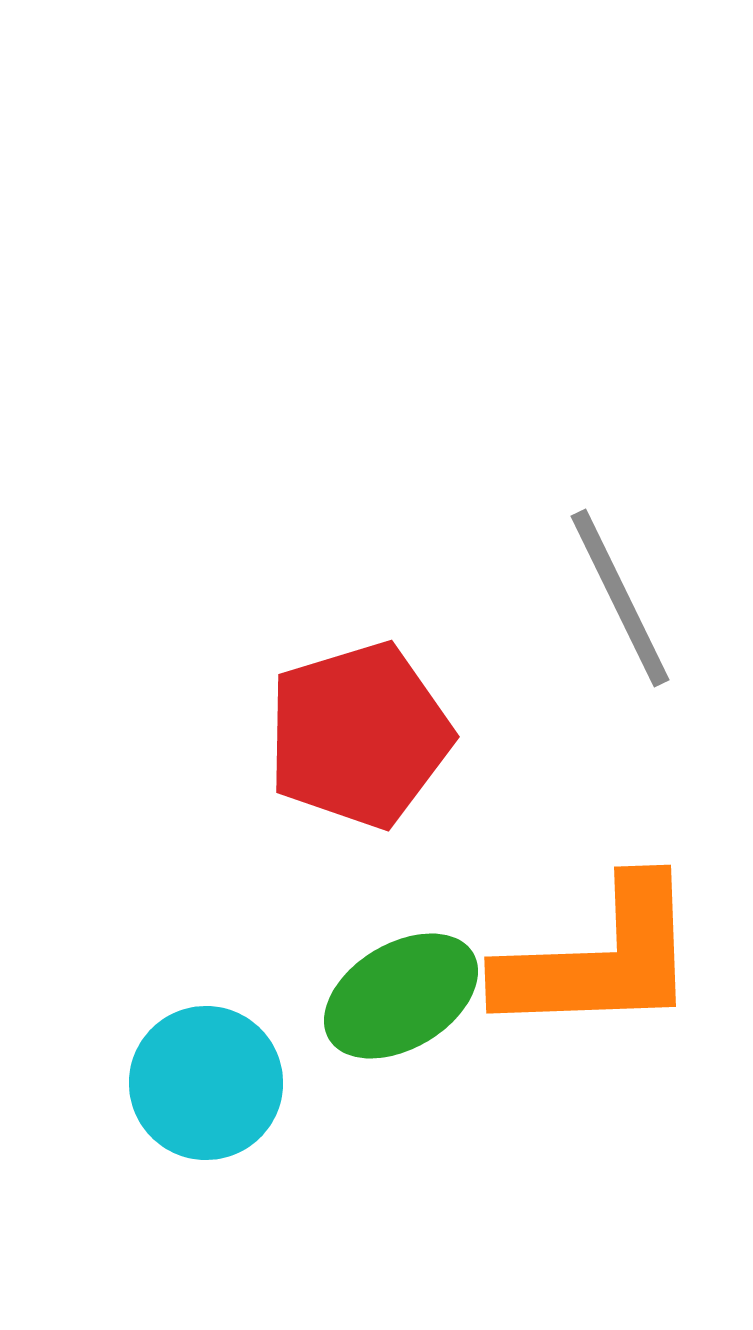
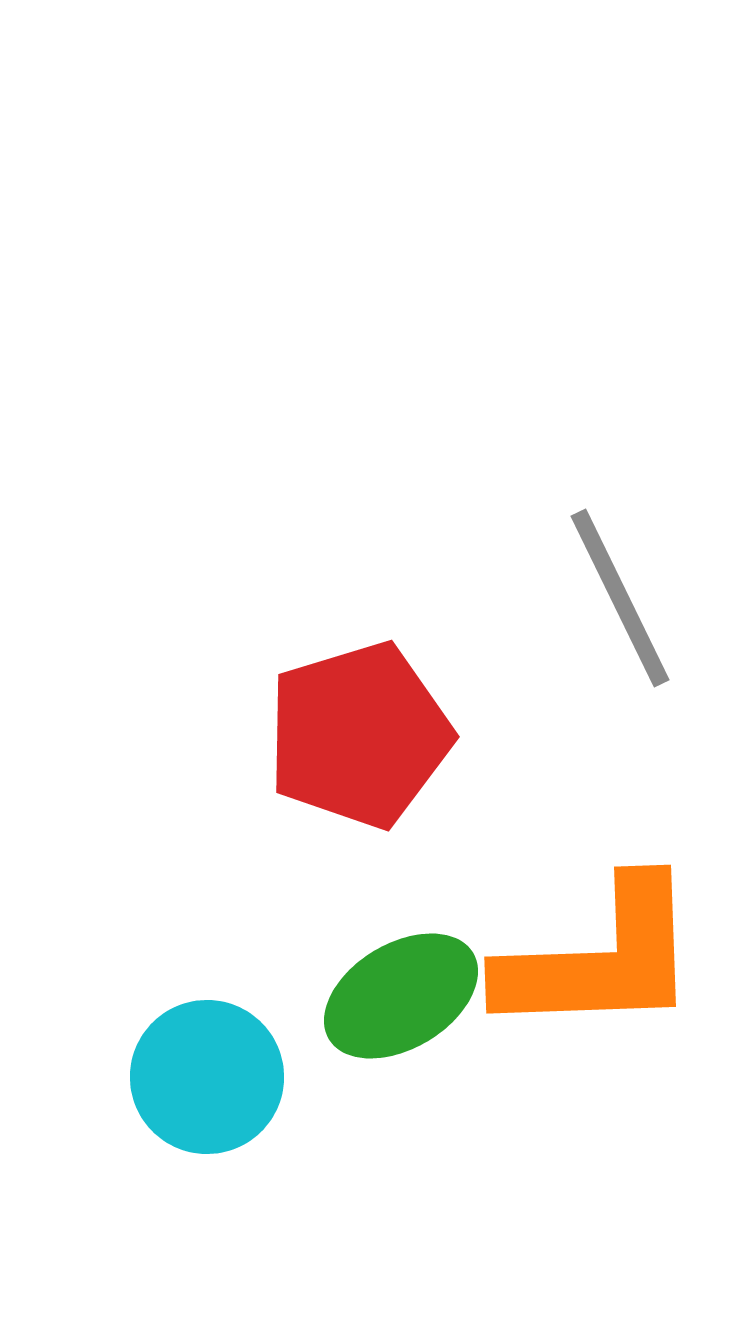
cyan circle: moved 1 px right, 6 px up
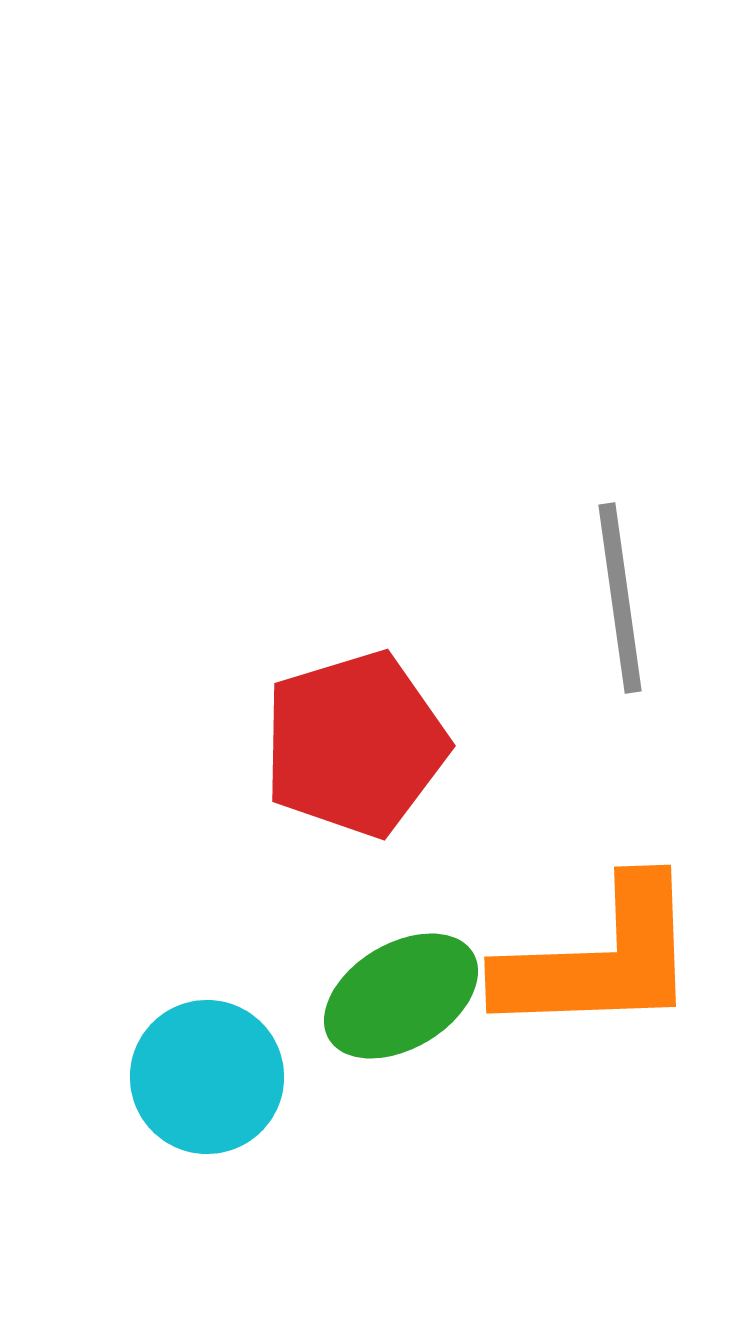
gray line: rotated 18 degrees clockwise
red pentagon: moved 4 px left, 9 px down
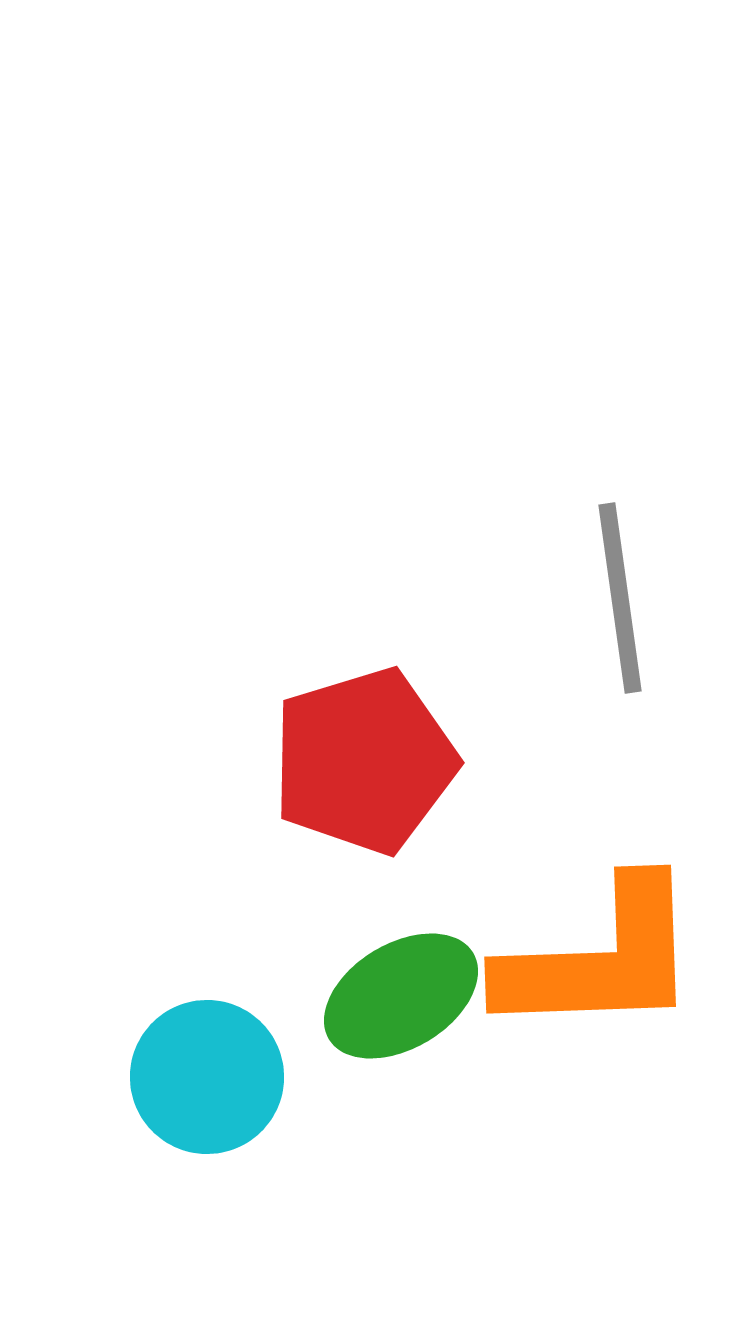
red pentagon: moved 9 px right, 17 px down
